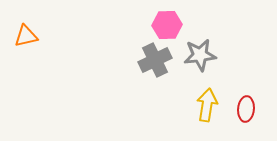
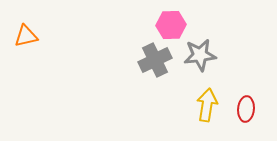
pink hexagon: moved 4 px right
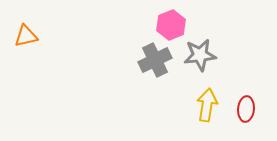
pink hexagon: rotated 20 degrees counterclockwise
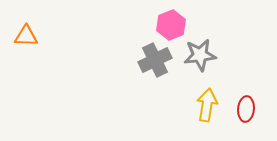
orange triangle: rotated 15 degrees clockwise
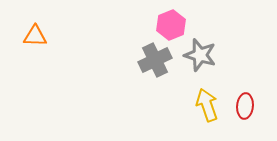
orange triangle: moved 9 px right
gray star: rotated 24 degrees clockwise
yellow arrow: rotated 28 degrees counterclockwise
red ellipse: moved 1 px left, 3 px up
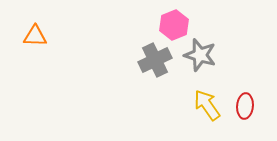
pink hexagon: moved 3 px right
yellow arrow: rotated 16 degrees counterclockwise
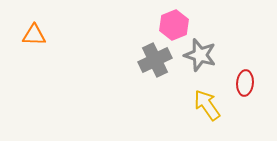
orange triangle: moved 1 px left, 1 px up
red ellipse: moved 23 px up
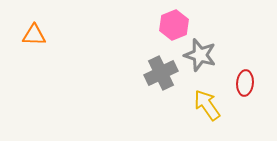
gray cross: moved 6 px right, 13 px down
